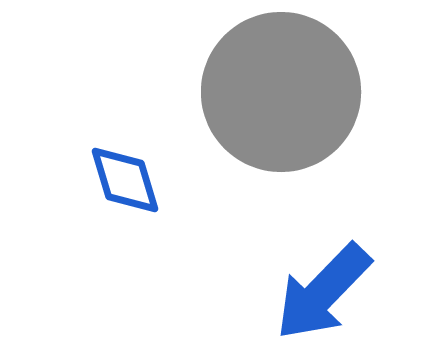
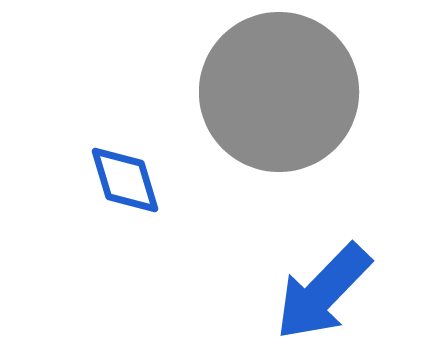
gray circle: moved 2 px left
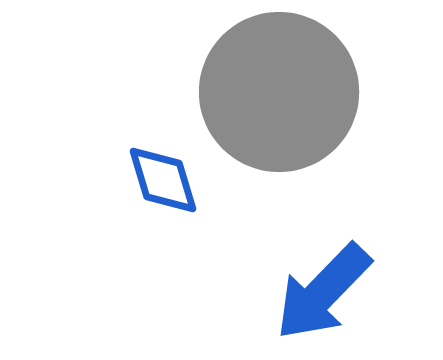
blue diamond: moved 38 px right
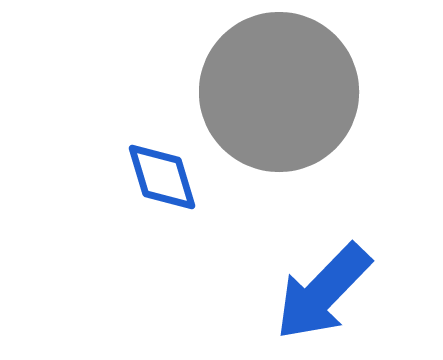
blue diamond: moved 1 px left, 3 px up
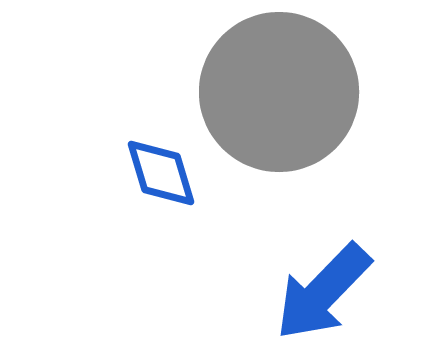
blue diamond: moved 1 px left, 4 px up
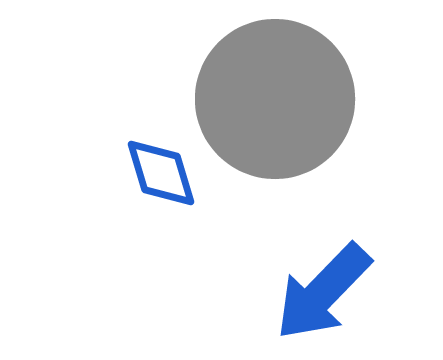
gray circle: moved 4 px left, 7 px down
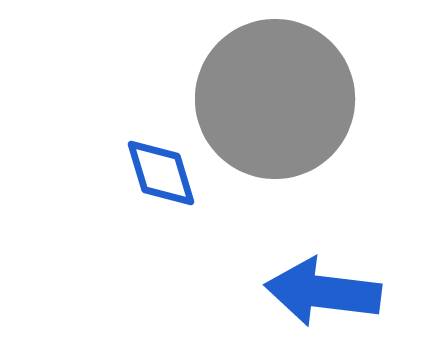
blue arrow: rotated 53 degrees clockwise
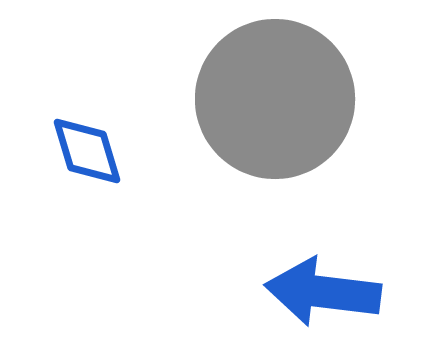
blue diamond: moved 74 px left, 22 px up
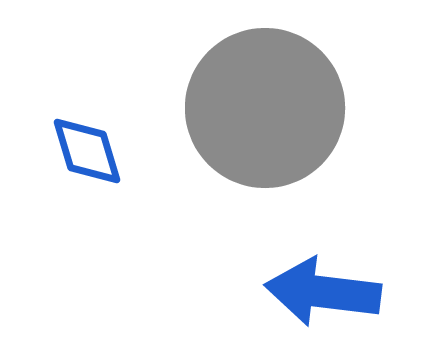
gray circle: moved 10 px left, 9 px down
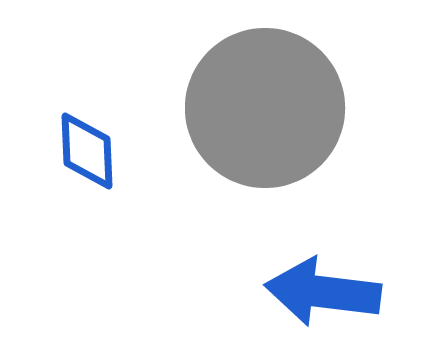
blue diamond: rotated 14 degrees clockwise
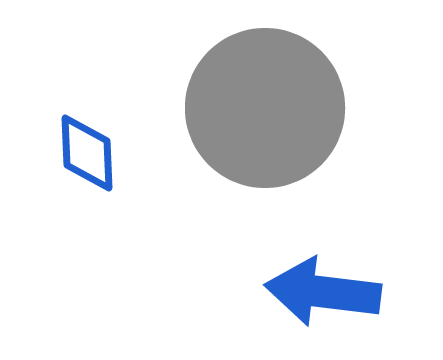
blue diamond: moved 2 px down
